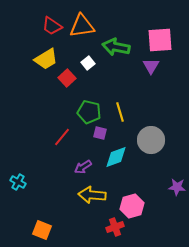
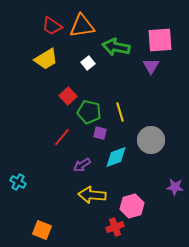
red square: moved 1 px right, 18 px down
purple arrow: moved 1 px left, 2 px up
purple star: moved 2 px left
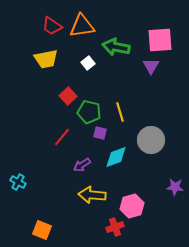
yellow trapezoid: rotated 20 degrees clockwise
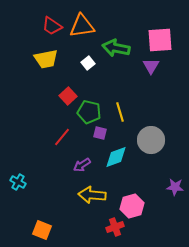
green arrow: moved 1 px down
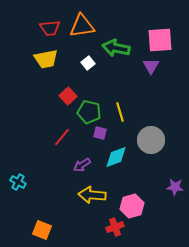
red trapezoid: moved 2 px left, 2 px down; rotated 40 degrees counterclockwise
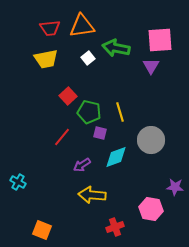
white square: moved 5 px up
pink hexagon: moved 19 px right, 3 px down; rotated 25 degrees clockwise
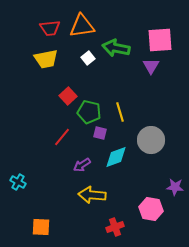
orange square: moved 1 px left, 3 px up; rotated 18 degrees counterclockwise
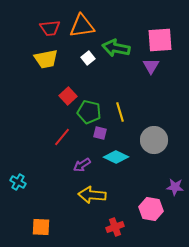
gray circle: moved 3 px right
cyan diamond: rotated 45 degrees clockwise
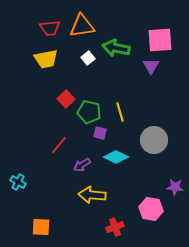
red square: moved 2 px left, 3 px down
red line: moved 3 px left, 8 px down
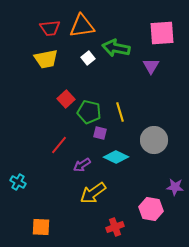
pink square: moved 2 px right, 7 px up
yellow arrow: moved 1 px right, 2 px up; rotated 40 degrees counterclockwise
